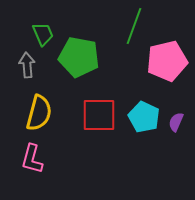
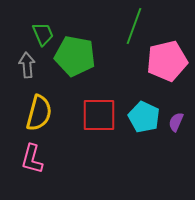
green pentagon: moved 4 px left, 1 px up
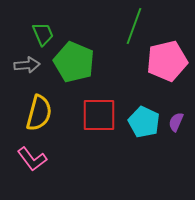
green pentagon: moved 1 px left, 6 px down; rotated 12 degrees clockwise
gray arrow: rotated 90 degrees clockwise
cyan pentagon: moved 5 px down
pink L-shape: rotated 52 degrees counterclockwise
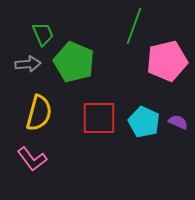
gray arrow: moved 1 px right, 1 px up
red square: moved 3 px down
purple semicircle: moved 2 px right; rotated 90 degrees clockwise
